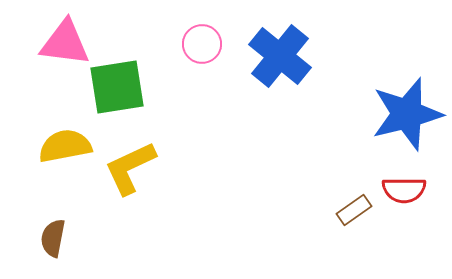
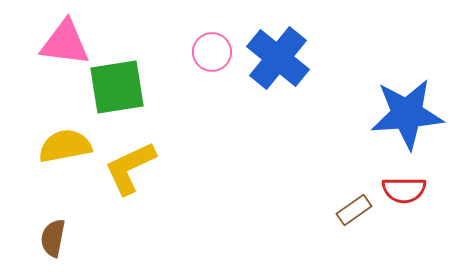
pink circle: moved 10 px right, 8 px down
blue cross: moved 2 px left, 2 px down
blue star: rotated 10 degrees clockwise
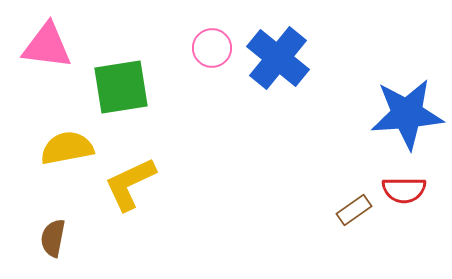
pink triangle: moved 18 px left, 3 px down
pink circle: moved 4 px up
green square: moved 4 px right
yellow semicircle: moved 2 px right, 2 px down
yellow L-shape: moved 16 px down
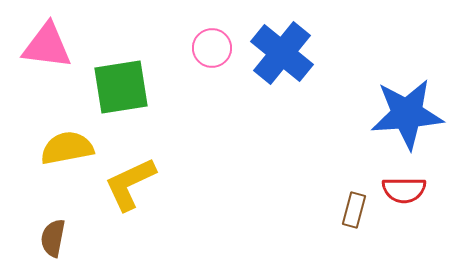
blue cross: moved 4 px right, 5 px up
brown rectangle: rotated 40 degrees counterclockwise
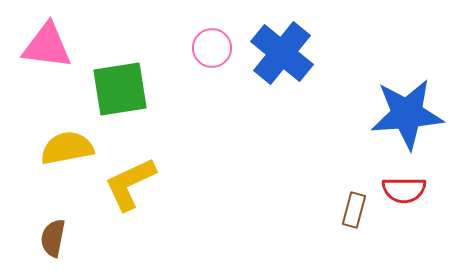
green square: moved 1 px left, 2 px down
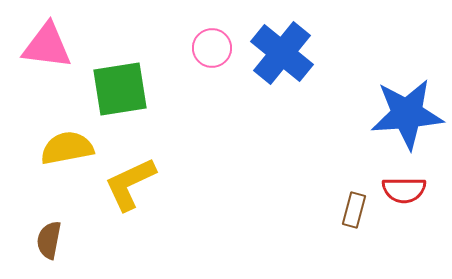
brown semicircle: moved 4 px left, 2 px down
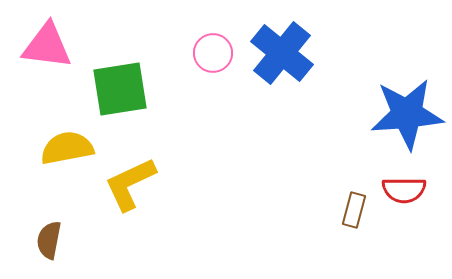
pink circle: moved 1 px right, 5 px down
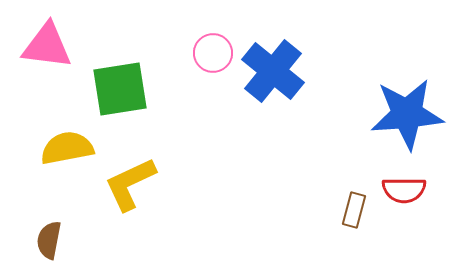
blue cross: moved 9 px left, 18 px down
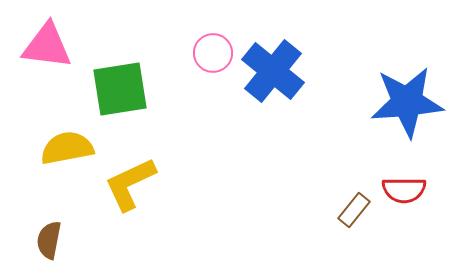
blue star: moved 12 px up
brown rectangle: rotated 24 degrees clockwise
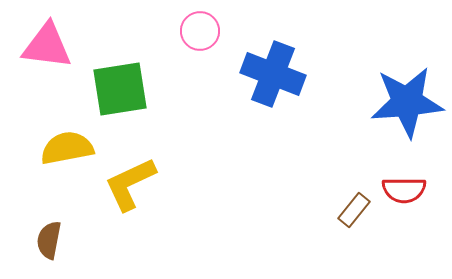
pink circle: moved 13 px left, 22 px up
blue cross: moved 3 px down; rotated 18 degrees counterclockwise
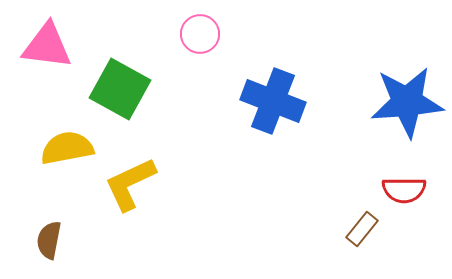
pink circle: moved 3 px down
blue cross: moved 27 px down
green square: rotated 38 degrees clockwise
brown rectangle: moved 8 px right, 19 px down
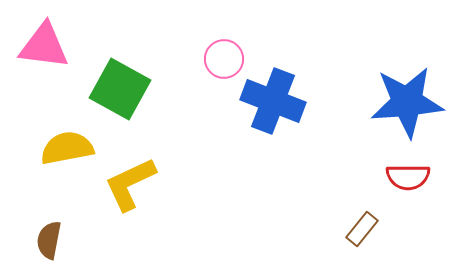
pink circle: moved 24 px right, 25 px down
pink triangle: moved 3 px left
red semicircle: moved 4 px right, 13 px up
